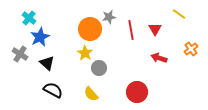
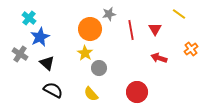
gray star: moved 3 px up
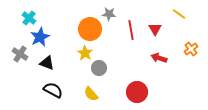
gray star: rotated 16 degrees clockwise
black triangle: rotated 21 degrees counterclockwise
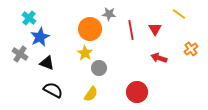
yellow semicircle: rotated 105 degrees counterclockwise
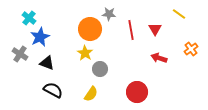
gray circle: moved 1 px right, 1 px down
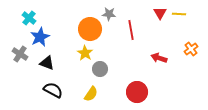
yellow line: rotated 32 degrees counterclockwise
red triangle: moved 5 px right, 16 px up
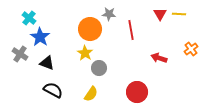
red triangle: moved 1 px down
blue star: rotated 12 degrees counterclockwise
gray circle: moved 1 px left, 1 px up
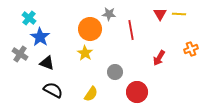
orange cross: rotated 16 degrees clockwise
red arrow: rotated 77 degrees counterclockwise
gray circle: moved 16 px right, 4 px down
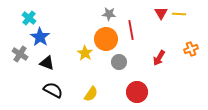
red triangle: moved 1 px right, 1 px up
orange circle: moved 16 px right, 10 px down
gray circle: moved 4 px right, 10 px up
